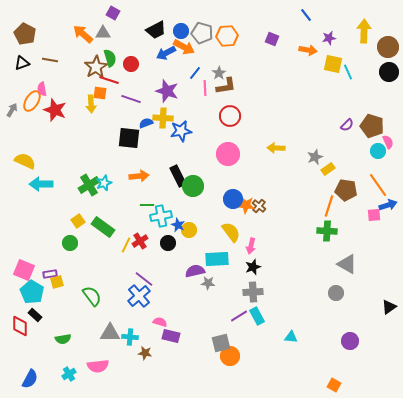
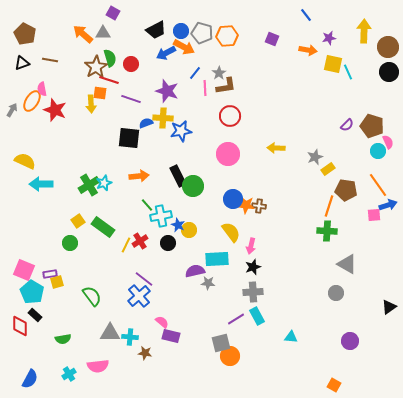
green line at (147, 205): rotated 48 degrees clockwise
brown cross at (259, 206): rotated 32 degrees counterclockwise
purple line at (239, 316): moved 3 px left, 3 px down
pink semicircle at (160, 322): moved 2 px right; rotated 24 degrees clockwise
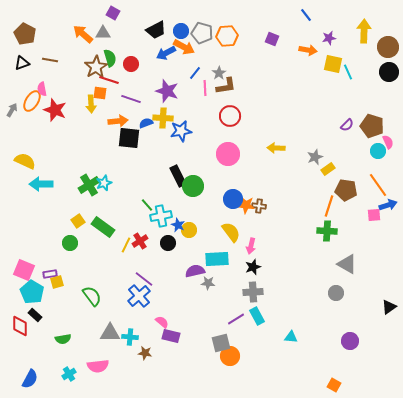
orange arrow at (139, 176): moved 21 px left, 55 px up
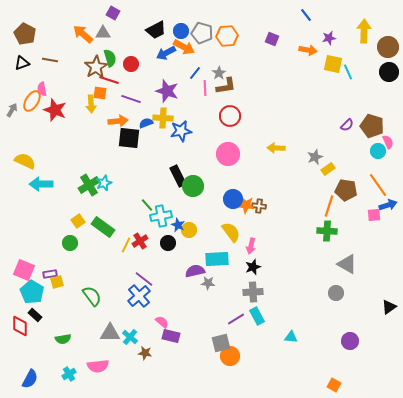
cyan cross at (130, 337): rotated 35 degrees clockwise
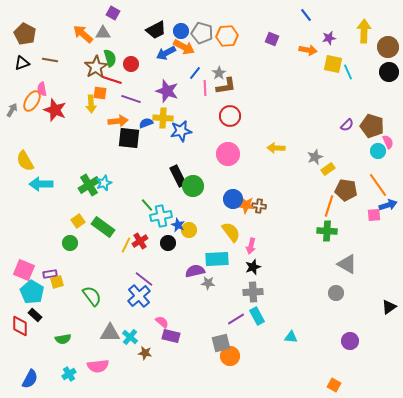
red line at (109, 80): moved 3 px right
yellow semicircle at (25, 161): rotated 145 degrees counterclockwise
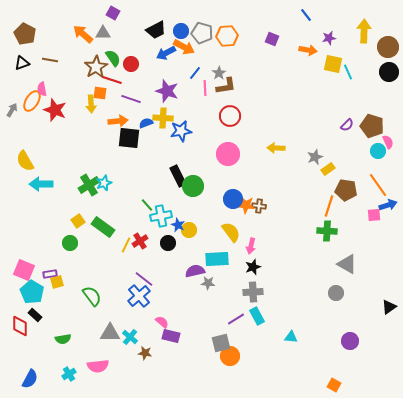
green semicircle at (110, 58): moved 3 px right; rotated 18 degrees counterclockwise
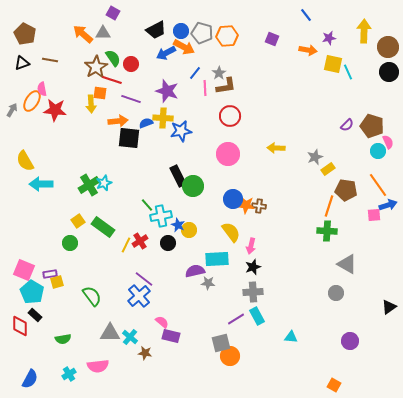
red star at (55, 110): rotated 15 degrees counterclockwise
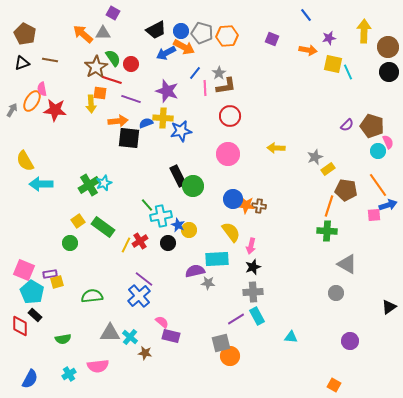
green semicircle at (92, 296): rotated 60 degrees counterclockwise
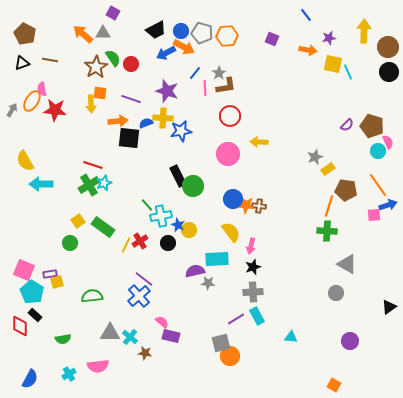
red line at (112, 80): moved 19 px left, 85 px down
yellow arrow at (276, 148): moved 17 px left, 6 px up
